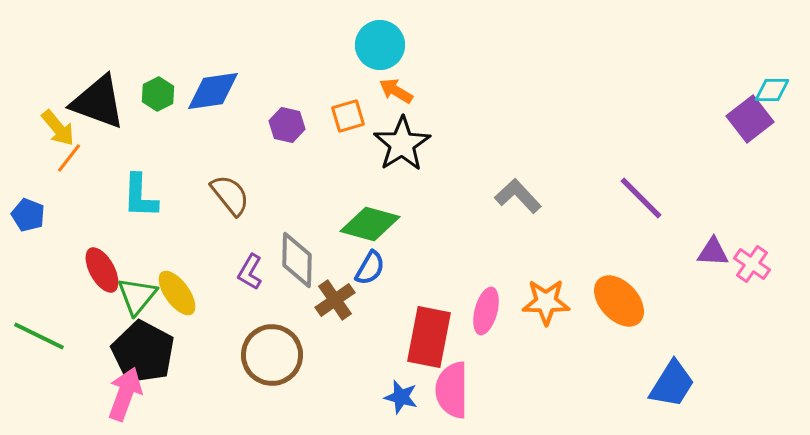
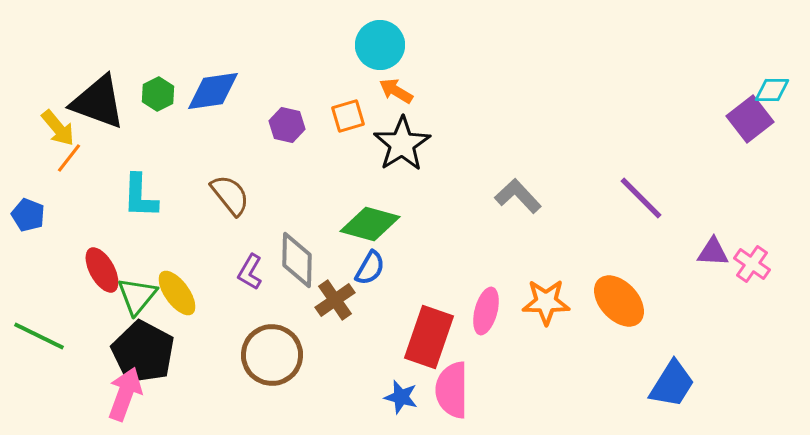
red rectangle: rotated 8 degrees clockwise
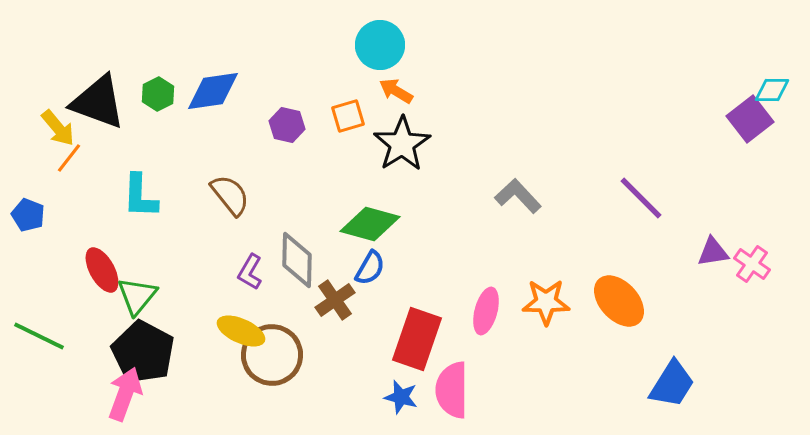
purple triangle: rotated 12 degrees counterclockwise
yellow ellipse: moved 64 px right, 38 px down; rotated 30 degrees counterclockwise
red rectangle: moved 12 px left, 2 px down
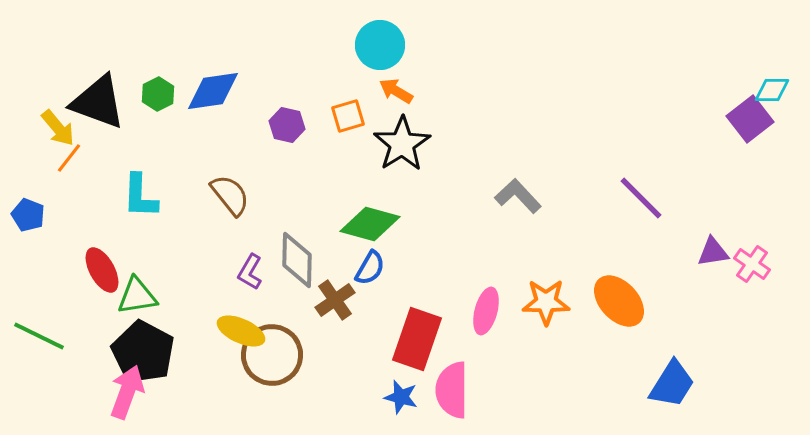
green triangle: rotated 42 degrees clockwise
pink arrow: moved 2 px right, 2 px up
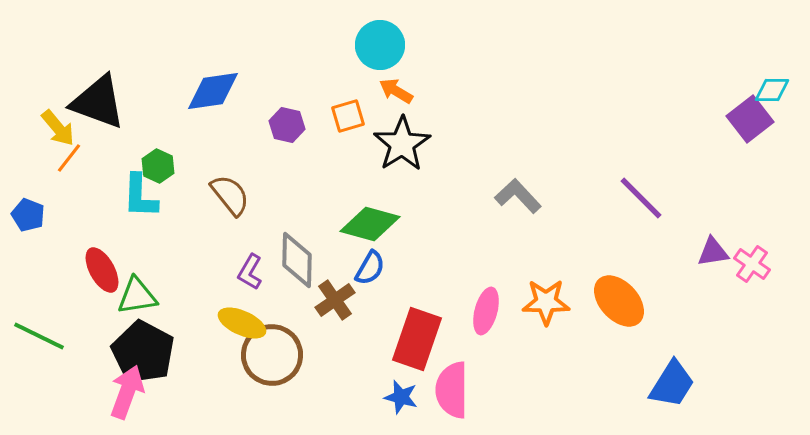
green hexagon: moved 72 px down; rotated 8 degrees counterclockwise
yellow ellipse: moved 1 px right, 8 px up
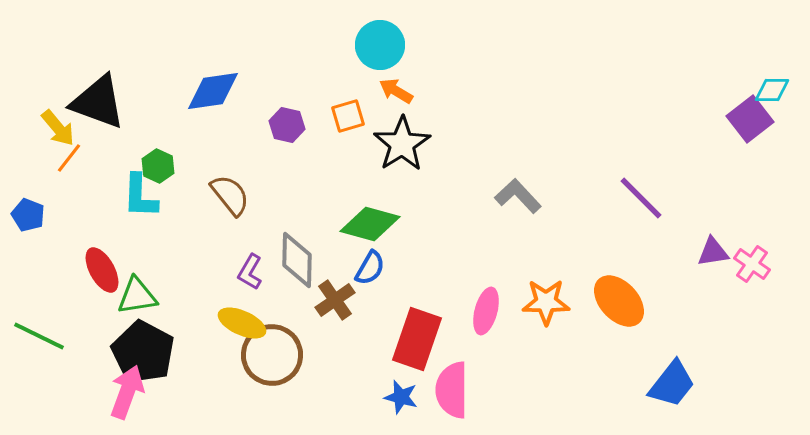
blue trapezoid: rotated 6 degrees clockwise
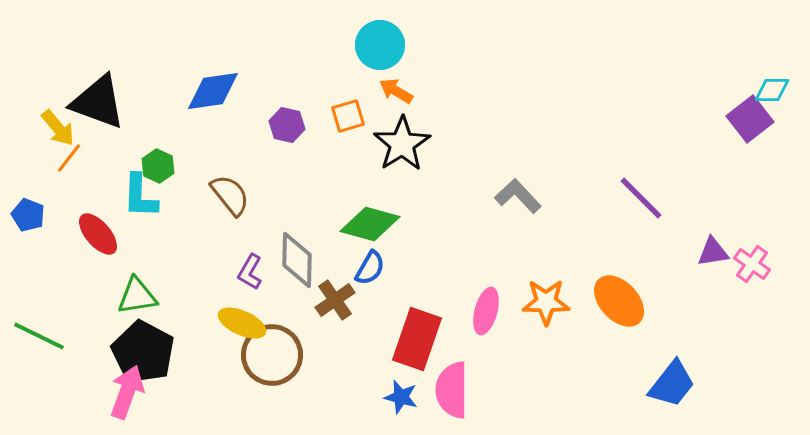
red ellipse: moved 4 px left, 36 px up; rotated 12 degrees counterclockwise
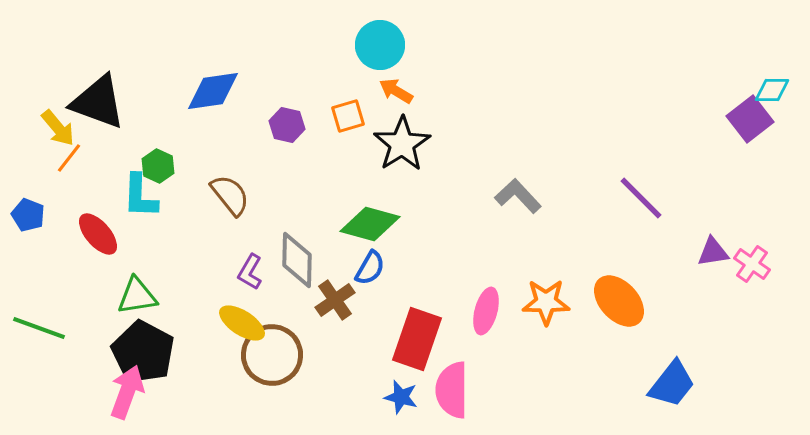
yellow ellipse: rotated 9 degrees clockwise
green line: moved 8 px up; rotated 6 degrees counterclockwise
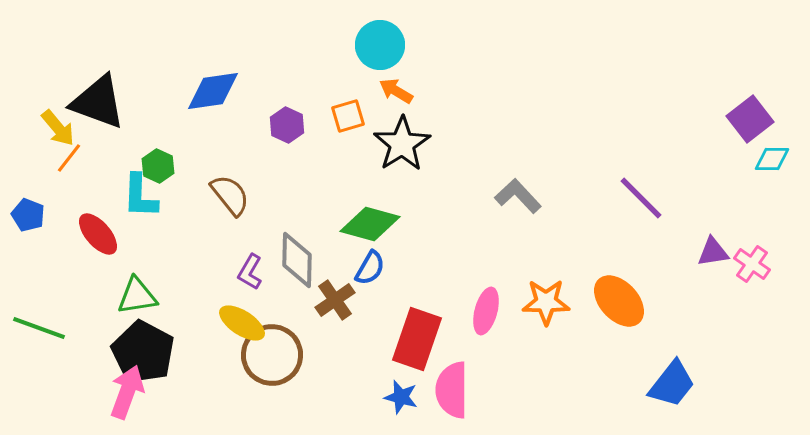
cyan diamond: moved 69 px down
purple hexagon: rotated 12 degrees clockwise
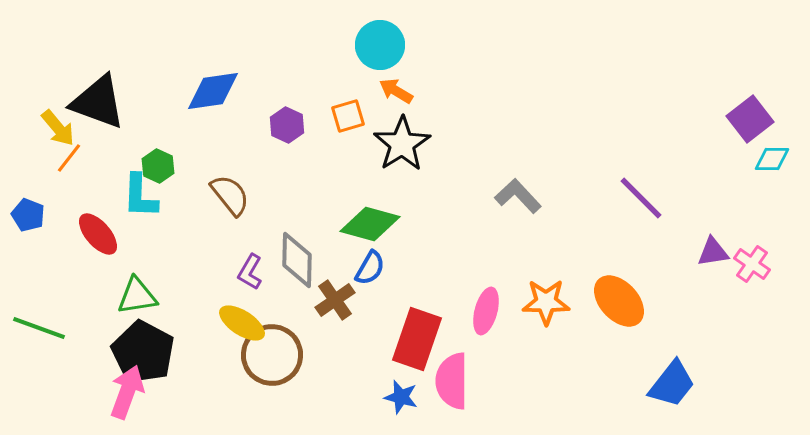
pink semicircle: moved 9 px up
